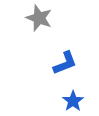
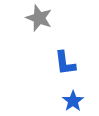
blue L-shape: rotated 104 degrees clockwise
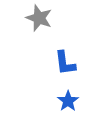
blue star: moved 5 px left
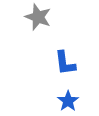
gray star: moved 1 px left, 1 px up
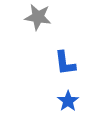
gray star: rotated 12 degrees counterclockwise
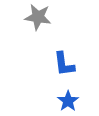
blue L-shape: moved 1 px left, 1 px down
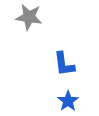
gray star: moved 9 px left
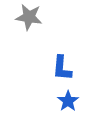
blue L-shape: moved 2 px left, 4 px down; rotated 12 degrees clockwise
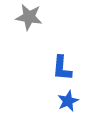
blue star: rotated 10 degrees clockwise
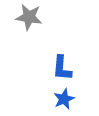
blue star: moved 4 px left, 2 px up
